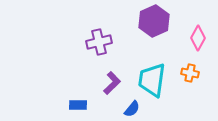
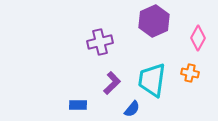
purple cross: moved 1 px right
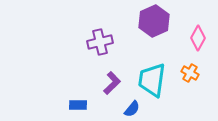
orange cross: rotated 18 degrees clockwise
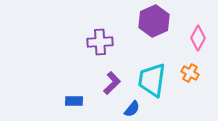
purple cross: rotated 10 degrees clockwise
blue rectangle: moved 4 px left, 4 px up
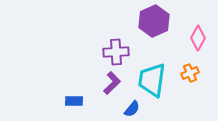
purple cross: moved 16 px right, 10 px down
orange cross: rotated 36 degrees clockwise
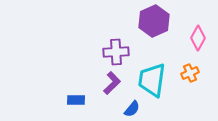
blue rectangle: moved 2 px right, 1 px up
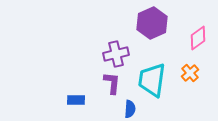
purple hexagon: moved 2 px left, 2 px down
pink diamond: rotated 25 degrees clockwise
purple cross: moved 2 px down; rotated 10 degrees counterclockwise
orange cross: rotated 18 degrees counterclockwise
purple L-shape: rotated 40 degrees counterclockwise
blue semicircle: moved 2 px left; rotated 36 degrees counterclockwise
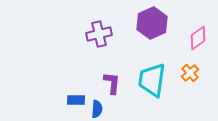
purple cross: moved 17 px left, 20 px up
blue semicircle: moved 33 px left
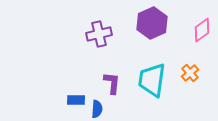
pink diamond: moved 4 px right, 8 px up
